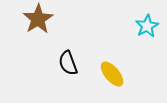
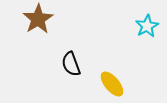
black semicircle: moved 3 px right, 1 px down
yellow ellipse: moved 10 px down
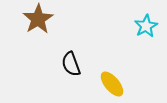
cyan star: moved 1 px left
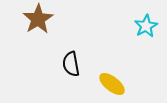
black semicircle: rotated 10 degrees clockwise
yellow ellipse: rotated 12 degrees counterclockwise
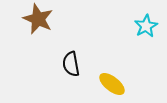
brown star: rotated 16 degrees counterclockwise
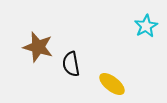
brown star: moved 28 px down; rotated 8 degrees counterclockwise
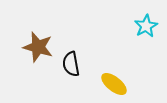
yellow ellipse: moved 2 px right
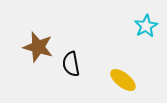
yellow ellipse: moved 9 px right, 4 px up
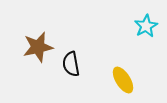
brown star: rotated 28 degrees counterclockwise
yellow ellipse: rotated 20 degrees clockwise
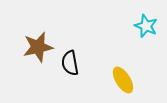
cyan star: rotated 20 degrees counterclockwise
black semicircle: moved 1 px left, 1 px up
